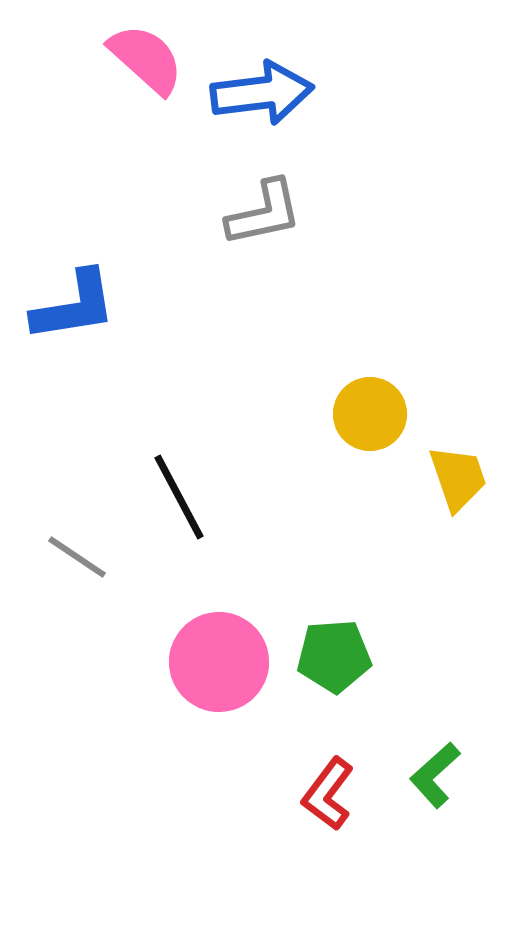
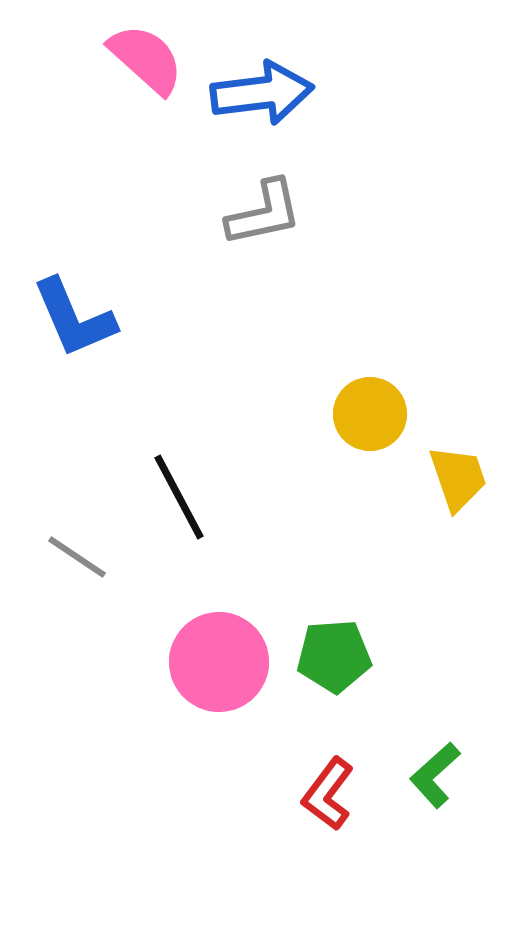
blue L-shape: moved 12 px down; rotated 76 degrees clockwise
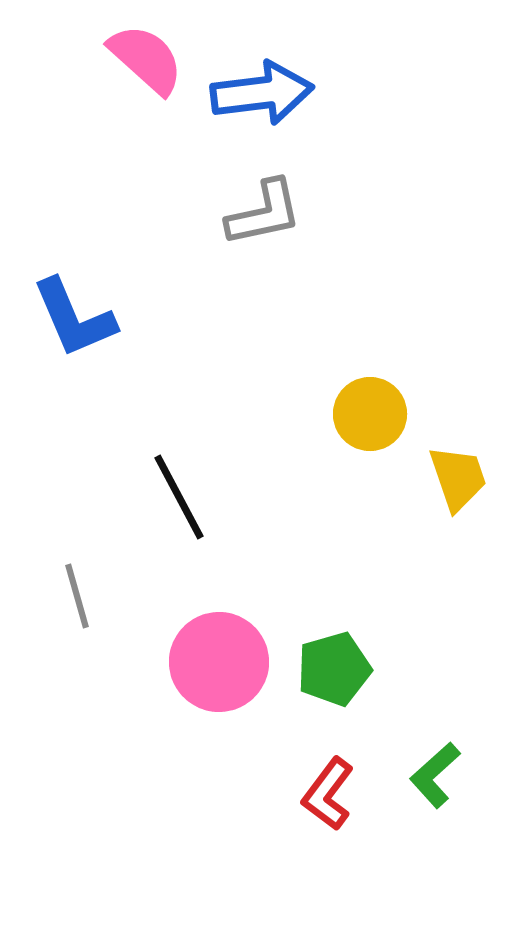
gray line: moved 39 px down; rotated 40 degrees clockwise
green pentagon: moved 13 px down; rotated 12 degrees counterclockwise
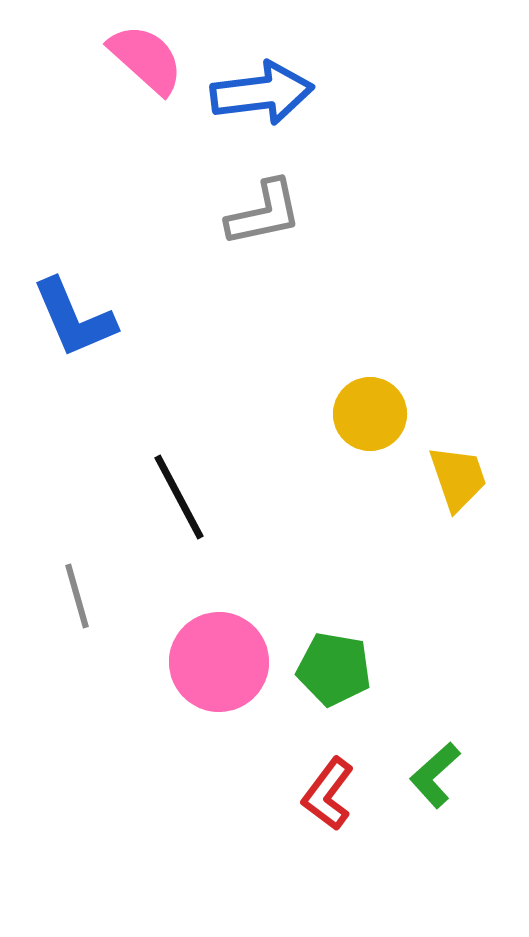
green pentagon: rotated 26 degrees clockwise
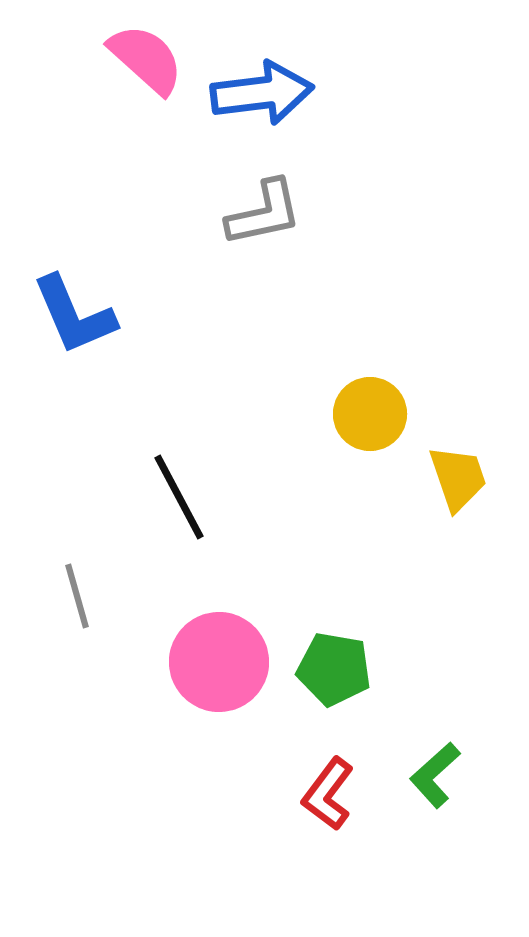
blue L-shape: moved 3 px up
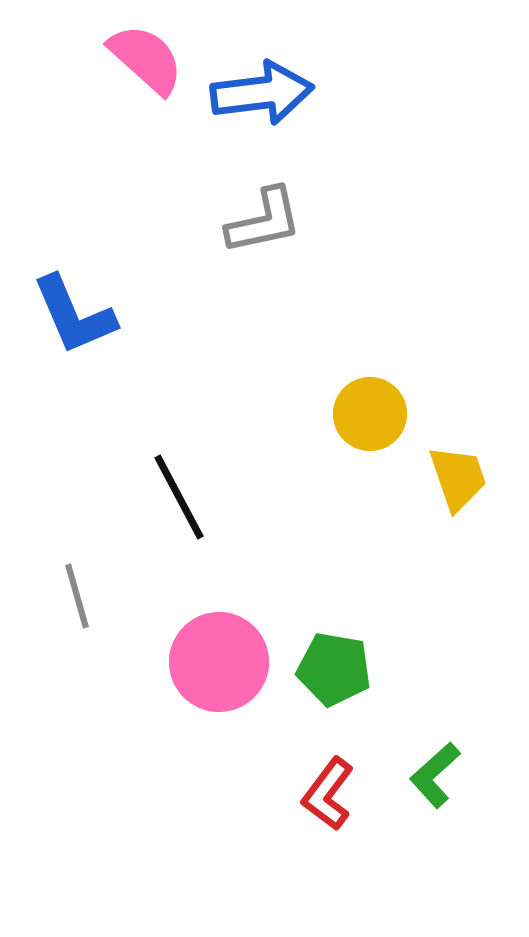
gray L-shape: moved 8 px down
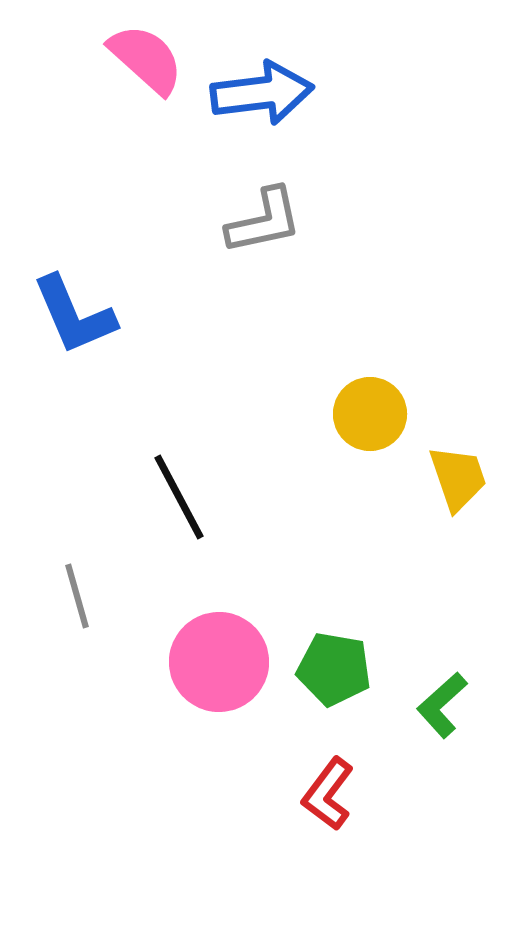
green L-shape: moved 7 px right, 70 px up
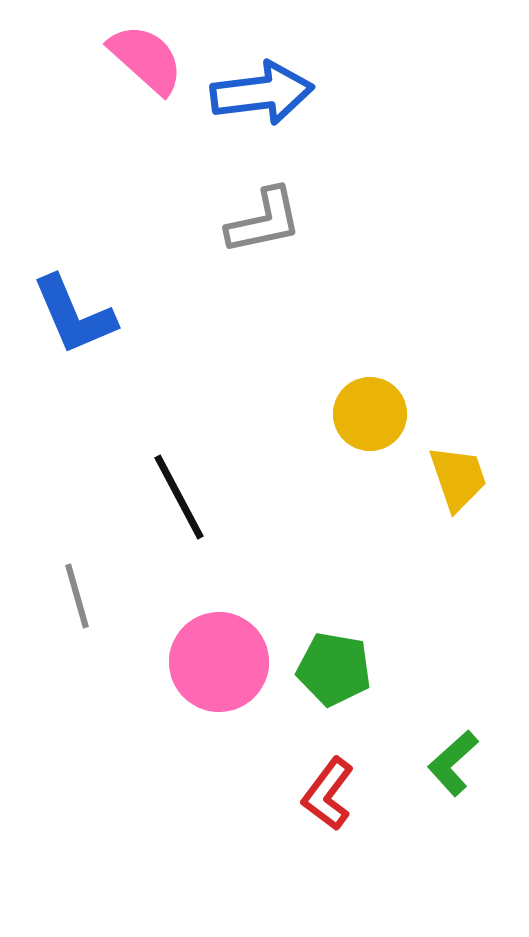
green L-shape: moved 11 px right, 58 px down
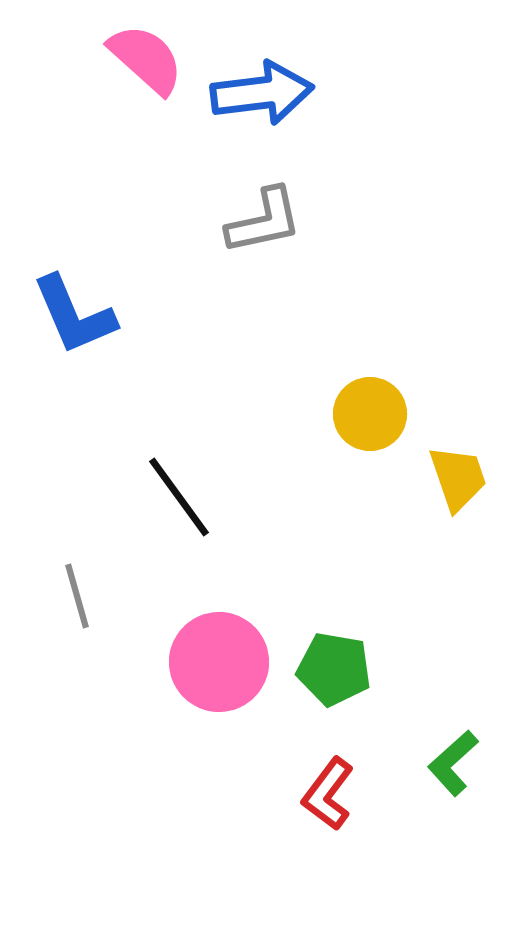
black line: rotated 8 degrees counterclockwise
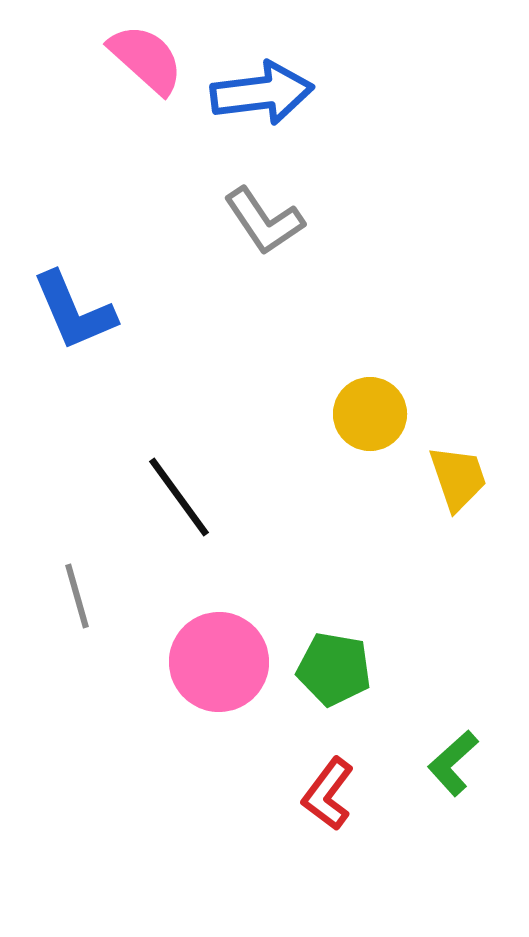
gray L-shape: rotated 68 degrees clockwise
blue L-shape: moved 4 px up
